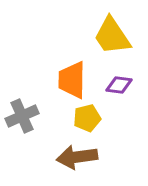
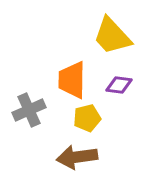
yellow trapezoid: rotated 9 degrees counterclockwise
gray cross: moved 7 px right, 6 px up
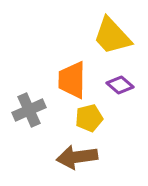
purple diamond: moved 1 px right; rotated 32 degrees clockwise
yellow pentagon: moved 2 px right
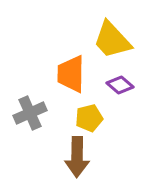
yellow trapezoid: moved 4 px down
orange trapezoid: moved 1 px left, 6 px up
gray cross: moved 1 px right, 3 px down
brown arrow: rotated 81 degrees counterclockwise
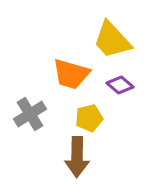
orange trapezoid: rotated 75 degrees counterclockwise
gray cross: moved 1 px down; rotated 8 degrees counterclockwise
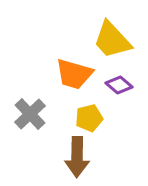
orange trapezoid: moved 3 px right
purple diamond: moved 1 px left
gray cross: rotated 12 degrees counterclockwise
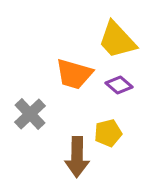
yellow trapezoid: moved 5 px right
yellow pentagon: moved 19 px right, 15 px down
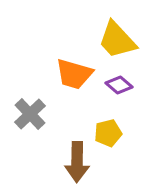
brown arrow: moved 5 px down
